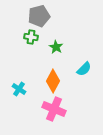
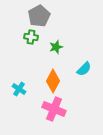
gray pentagon: rotated 15 degrees counterclockwise
green star: rotated 24 degrees clockwise
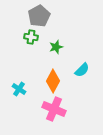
cyan semicircle: moved 2 px left, 1 px down
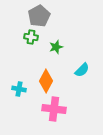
orange diamond: moved 7 px left
cyan cross: rotated 24 degrees counterclockwise
pink cross: rotated 15 degrees counterclockwise
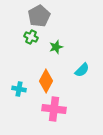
green cross: rotated 16 degrees clockwise
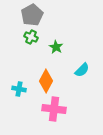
gray pentagon: moved 7 px left, 1 px up
green star: rotated 24 degrees counterclockwise
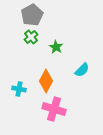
green cross: rotated 24 degrees clockwise
pink cross: rotated 10 degrees clockwise
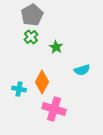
cyan semicircle: rotated 28 degrees clockwise
orange diamond: moved 4 px left, 1 px down
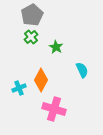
cyan semicircle: rotated 98 degrees counterclockwise
orange diamond: moved 1 px left, 2 px up
cyan cross: moved 1 px up; rotated 32 degrees counterclockwise
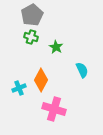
green cross: rotated 32 degrees counterclockwise
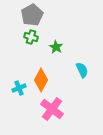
pink cross: moved 2 px left; rotated 20 degrees clockwise
